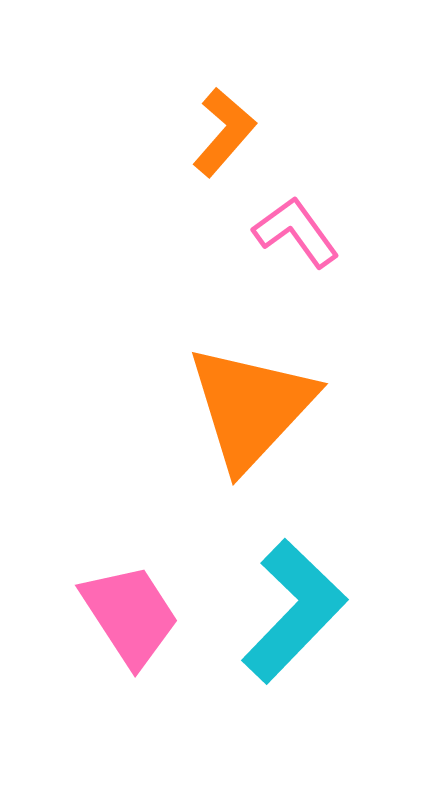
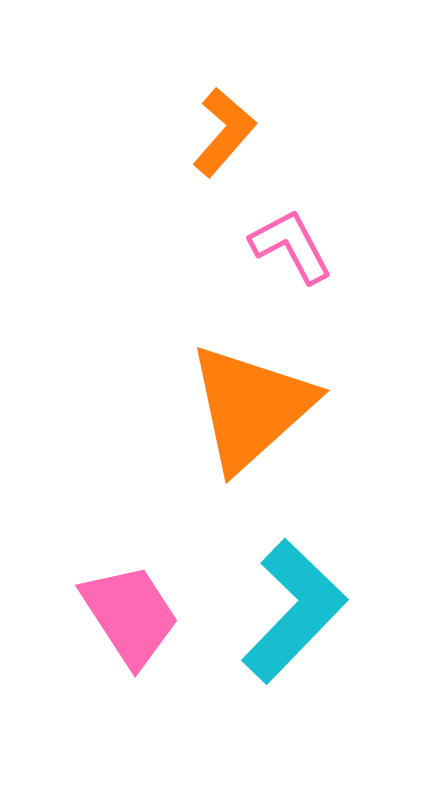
pink L-shape: moved 5 px left, 14 px down; rotated 8 degrees clockwise
orange triangle: rotated 5 degrees clockwise
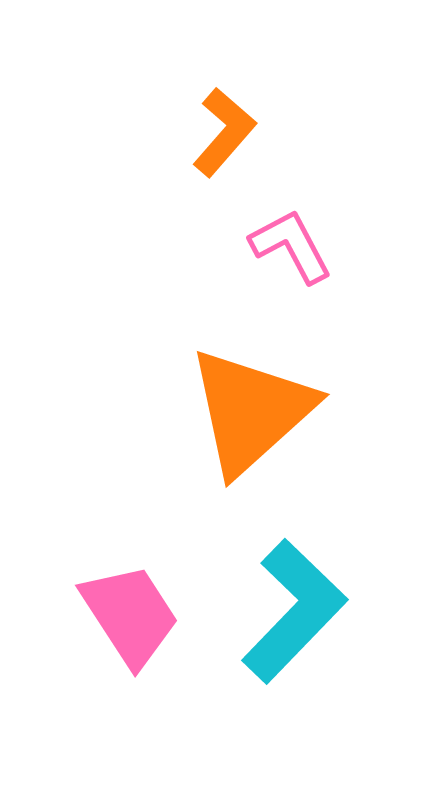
orange triangle: moved 4 px down
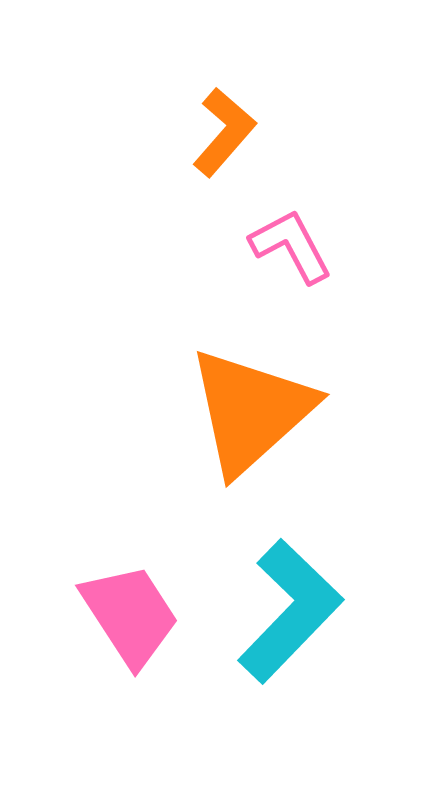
cyan L-shape: moved 4 px left
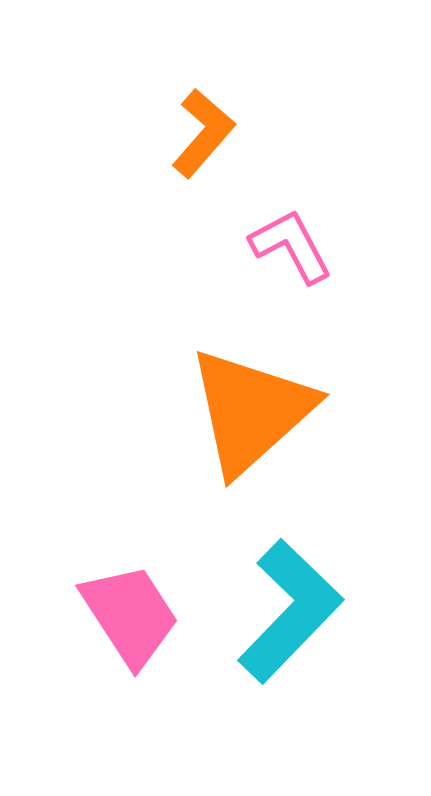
orange L-shape: moved 21 px left, 1 px down
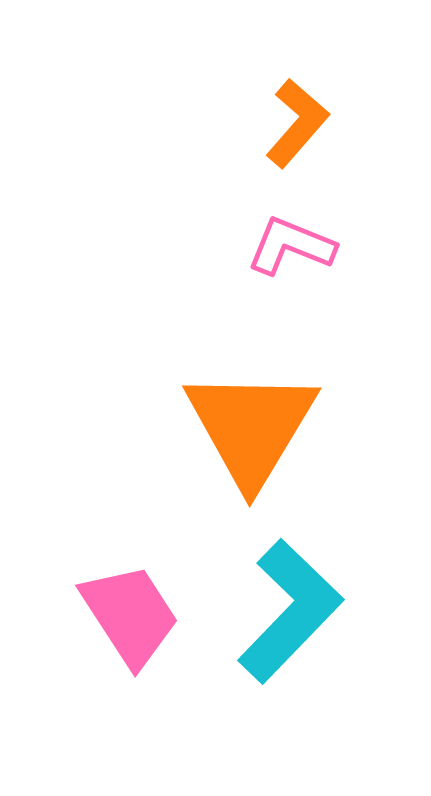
orange L-shape: moved 94 px right, 10 px up
pink L-shape: rotated 40 degrees counterclockwise
orange triangle: moved 16 px down; rotated 17 degrees counterclockwise
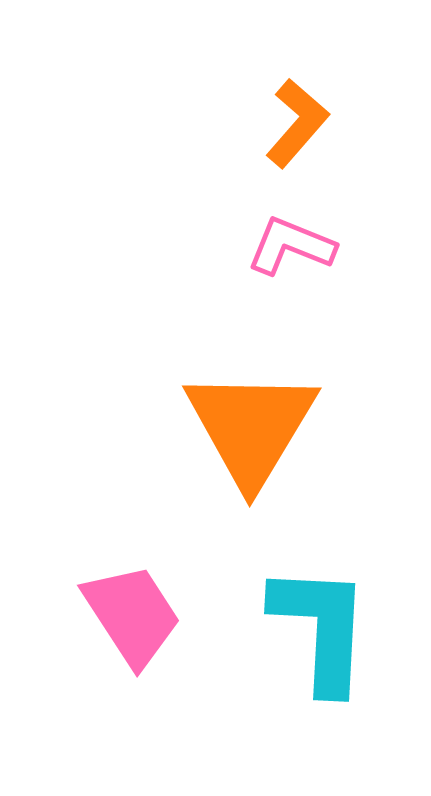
cyan L-shape: moved 31 px right, 17 px down; rotated 41 degrees counterclockwise
pink trapezoid: moved 2 px right
